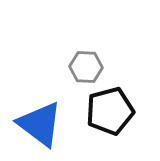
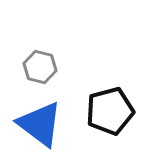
gray hexagon: moved 46 px left; rotated 12 degrees clockwise
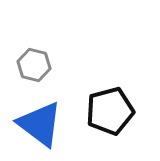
gray hexagon: moved 6 px left, 2 px up
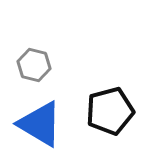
blue triangle: rotated 6 degrees counterclockwise
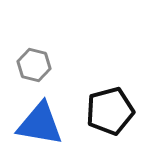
blue triangle: rotated 21 degrees counterclockwise
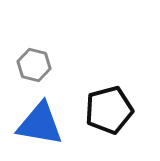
black pentagon: moved 1 px left, 1 px up
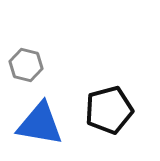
gray hexagon: moved 8 px left
